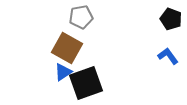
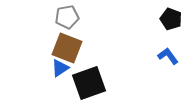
gray pentagon: moved 14 px left
brown square: rotated 8 degrees counterclockwise
blue triangle: moved 3 px left, 4 px up
black square: moved 3 px right
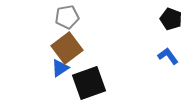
brown square: rotated 32 degrees clockwise
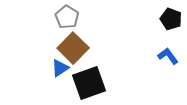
gray pentagon: rotated 30 degrees counterclockwise
brown square: moved 6 px right; rotated 8 degrees counterclockwise
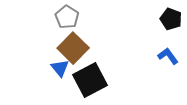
blue triangle: rotated 36 degrees counterclockwise
black square: moved 1 px right, 3 px up; rotated 8 degrees counterclockwise
